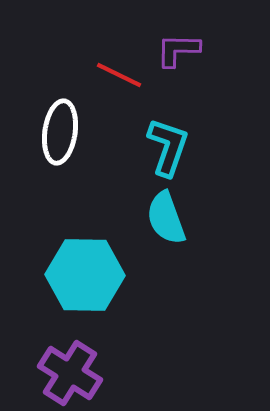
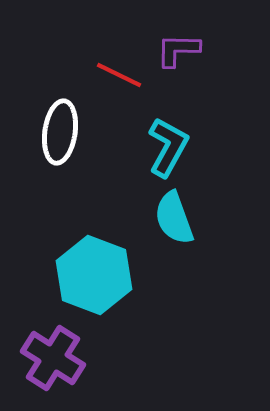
cyan L-shape: rotated 10 degrees clockwise
cyan semicircle: moved 8 px right
cyan hexagon: moved 9 px right; rotated 20 degrees clockwise
purple cross: moved 17 px left, 15 px up
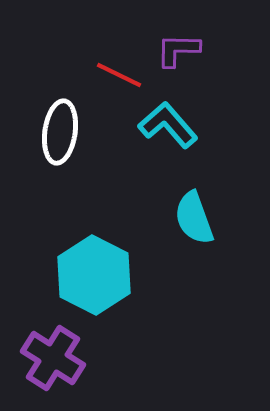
cyan L-shape: moved 22 px up; rotated 70 degrees counterclockwise
cyan semicircle: moved 20 px right
cyan hexagon: rotated 6 degrees clockwise
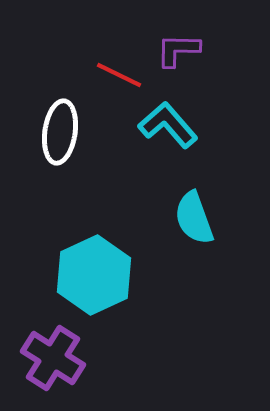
cyan hexagon: rotated 8 degrees clockwise
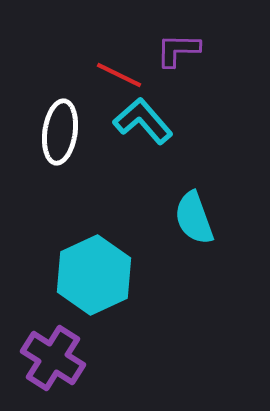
cyan L-shape: moved 25 px left, 4 px up
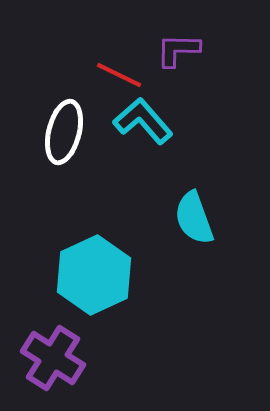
white ellipse: moved 4 px right; rotated 6 degrees clockwise
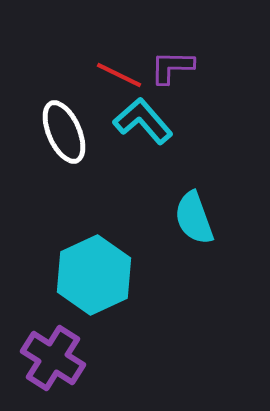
purple L-shape: moved 6 px left, 17 px down
white ellipse: rotated 38 degrees counterclockwise
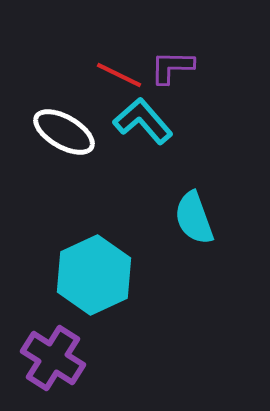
white ellipse: rotated 36 degrees counterclockwise
